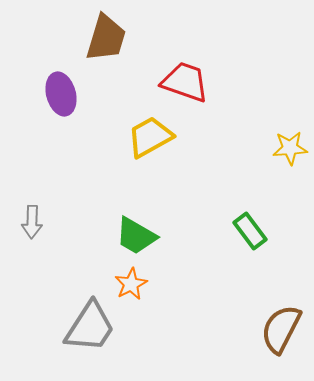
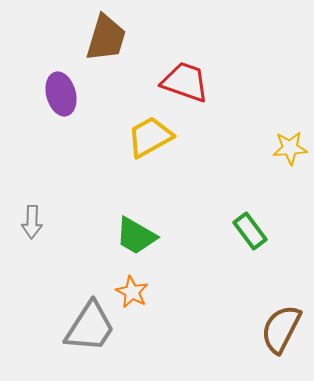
orange star: moved 1 px right, 8 px down; rotated 16 degrees counterclockwise
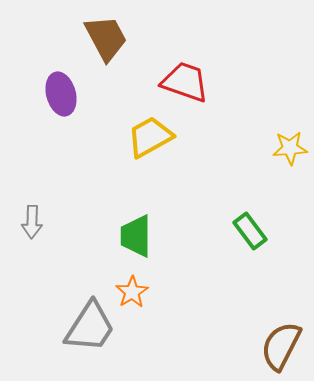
brown trapezoid: rotated 45 degrees counterclockwise
green trapezoid: rotated 60 degrees clockwise
orange star: rotated 12 degrees clockwise
brown semicircle: moved 17 px down
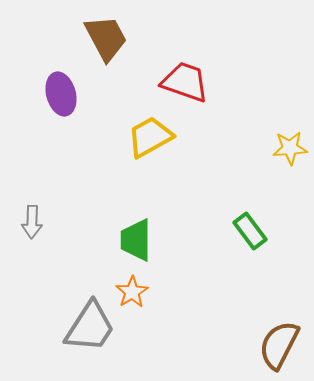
green trapezoid: moved 4 px down
brown semicircle: moved 2 px left, 1 px up
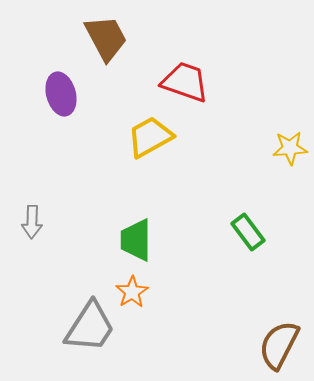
green rectangle: moved 2 px left, 1 px down
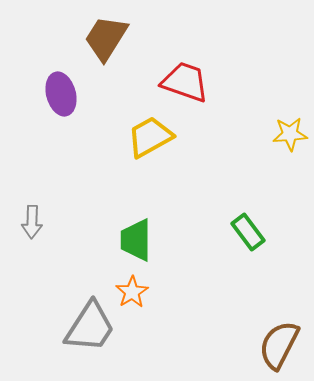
brown trapezoid: rotated 120 degrees counterclockwise
yellow star: moved 14 px up
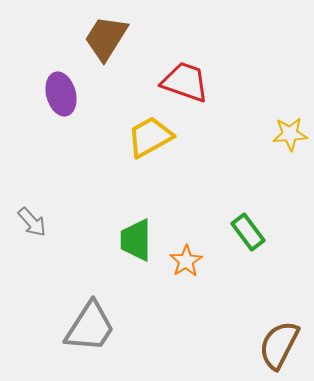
gray arrow: rotated 44 degrees counterclockwise
orange star: moved 54 px right, 31 px up
